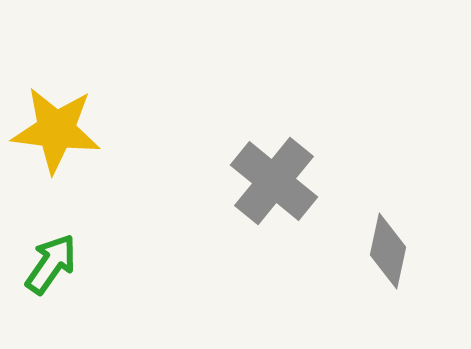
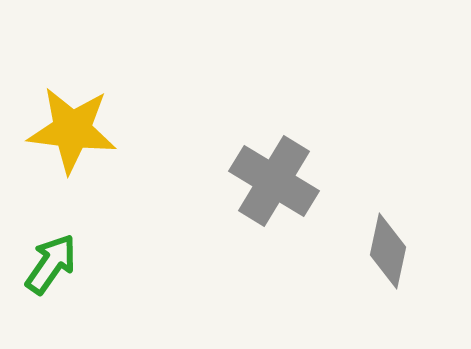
yellow star: moved 16 px right
gray cross: rotated 8 degrees counterclockwise
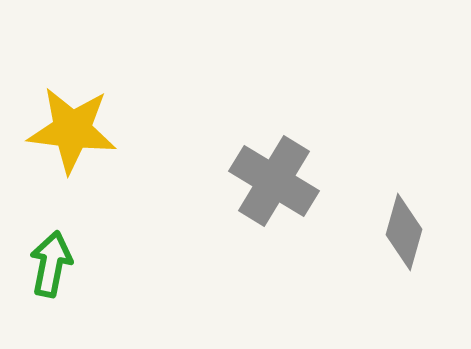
gray diamond: moved 16 px right, 19 px up; rotated 4 degrees clockwise
green arrow: rotated 24 degrees counterclockwise
